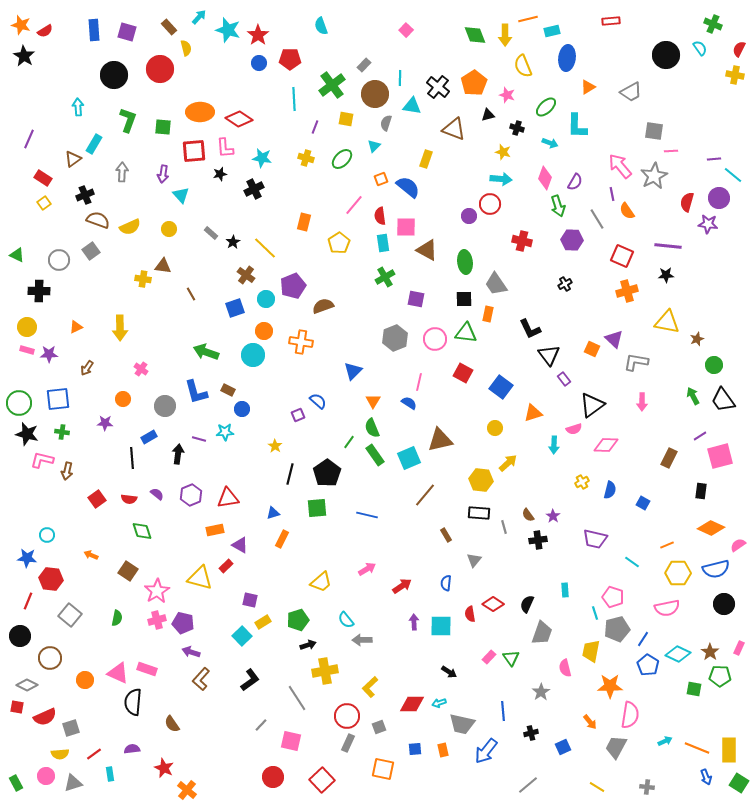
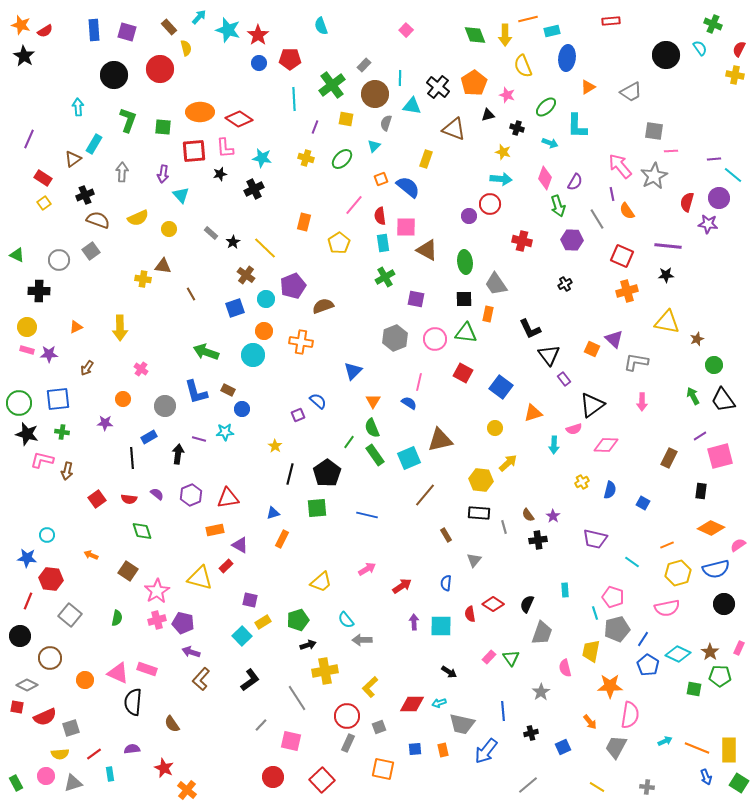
yellow semicircle at (130, 227): moved 8 px right, 9 px up
yellow hexagon at (678, 573): rotated 15 degrees counterclockwise
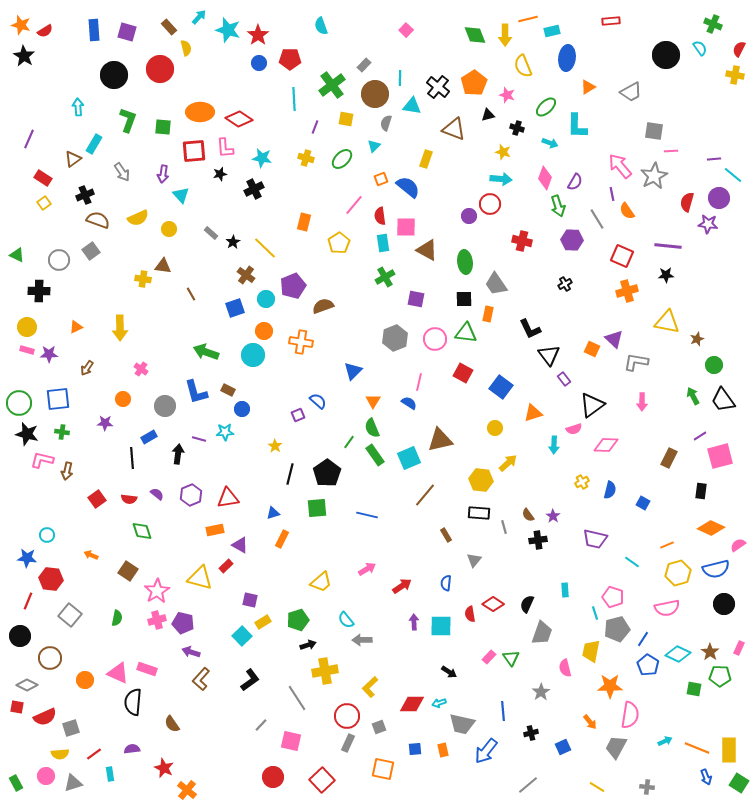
gray arrow at (122, 172): rotated 144 degrees clockwise
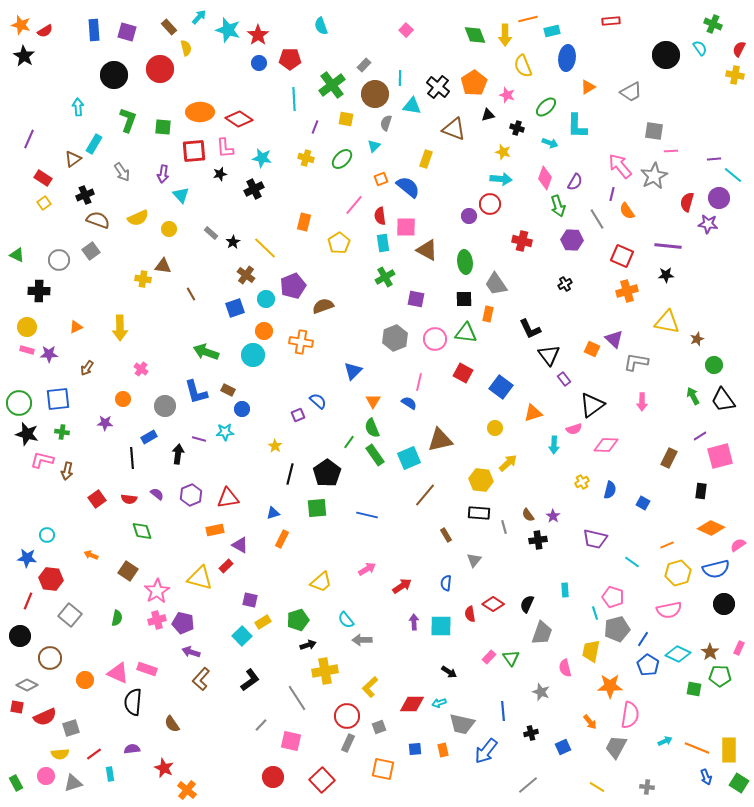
purple line at (612, 194): rotated 24 degrees clockwise
pink semicircle at (667, 608): moved 2 px right, 2 px down
gray star at (541, 692): rotated 18 degrees counterclockwise
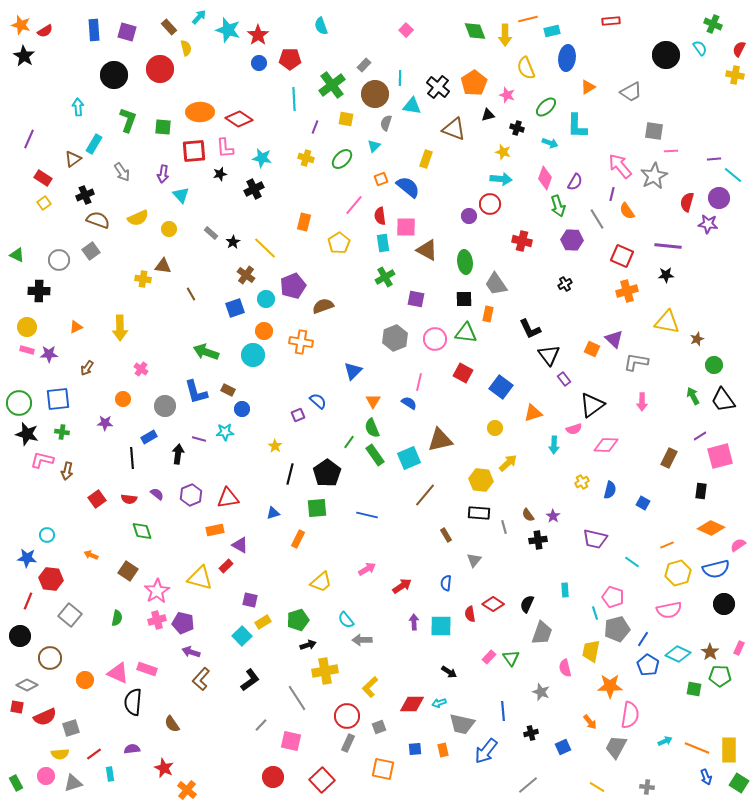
green diamond at (475, 35): moved 4 px up
yellow semicircle at (523, 66): moved 3 px right, 2 px down
orange rectangle at (282, 539): moved 16 px right
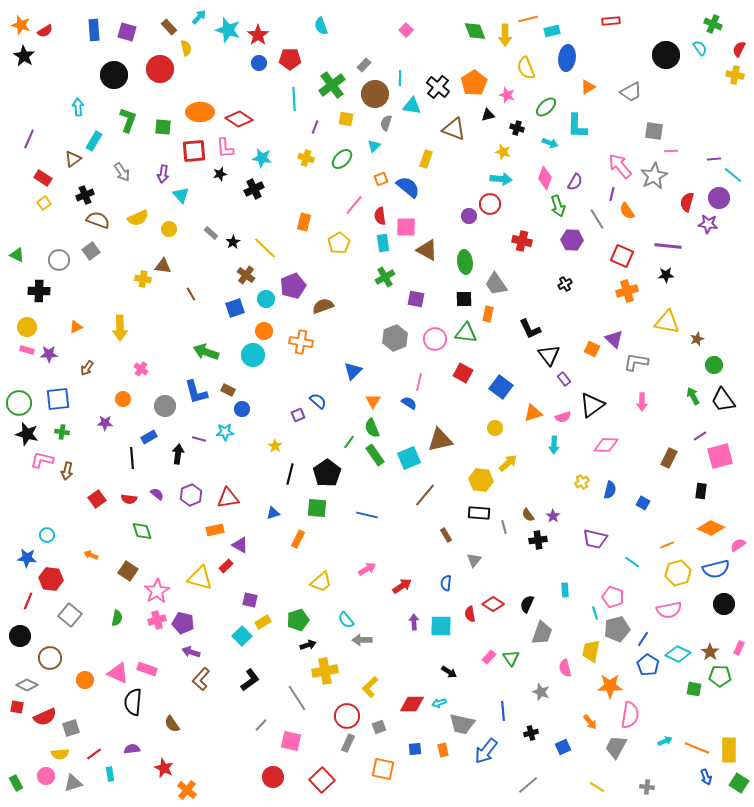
cyan rectangle at (94, 144): moved 3 px up
pink semicircle at (574, 429): moved 11 px left, 12 px up
green square at (317, 508): rotated 10 degrees clockwise
